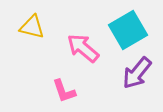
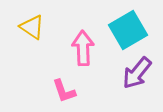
yellow triangle: rotated 20 degrees clockwise
pink arrow: rotated 48 degrees clockwise
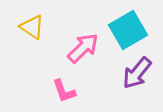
pink arrow: rotated 48 degrees clockwise
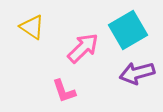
purple arrow: rotated 36 degrees clockwise
